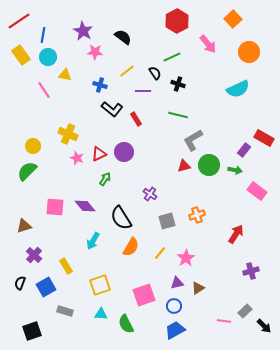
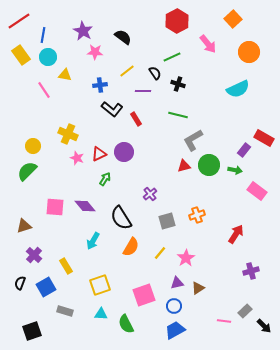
blue cross at (100, 85): rotated 24 degrees counterclockwise
purple cross at (150, 194): rotated 16 degrees clockwise
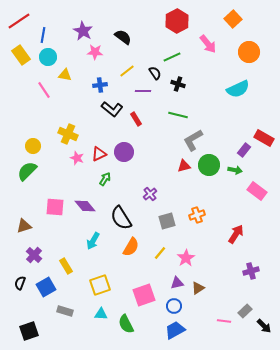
black square at (32, 331): moved 3 px left
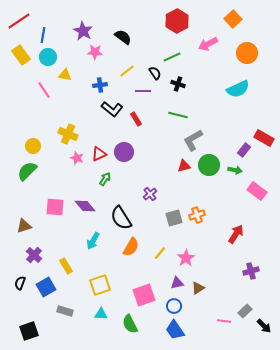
pink arrow at (208, 44): rotated 102 degrees clockwise
orange circle at (249, 52): moved 2 px left, 1 px down
gray square at (167, 221): moved 7 px right, 3 px up
green semicircle at (126, 324): moved 4 px right
blue trapezoid at (175, 330): rotated 95 degrees counterclockwise
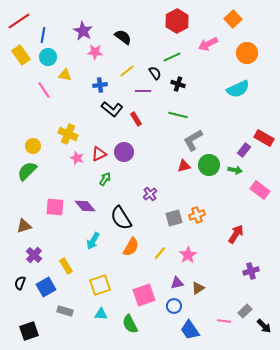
pink rectangle at (257, 191): moved 3 px right, 1 px up
pink star at (186, 258): moved 2 px right, 3 px up
blue trapezoid at (175, 330): moved 15 px right
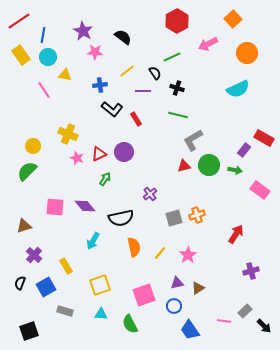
black cross at (178, 84): moved 1 px left, 4 px down
black semicircle at (121, 218): rotated 70 degrees counterclockwise
orange semicircle at (131, 247): moved 3 px right; rotated 42 degrees counterclockwise
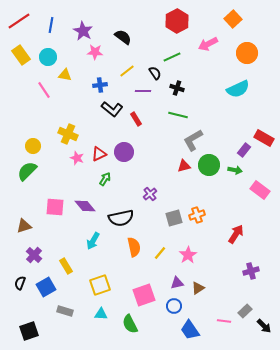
blue line at (43, 35): moved 8 px right, 10 px up
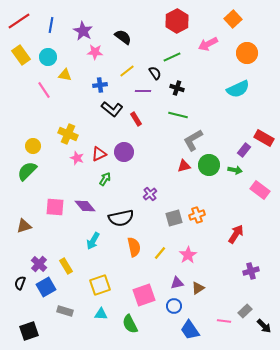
purple cross at (34, 255): moved 5 px right, 9 px down
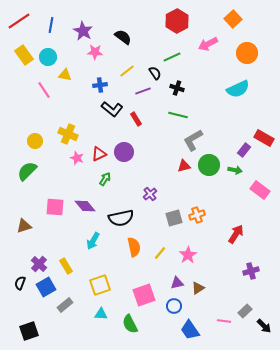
yellow rectangle at (21, 55): moved 3 px right
purple line at (143, 91): rotated 21 degrees counterclockwise
yellow circle at (33, 146): moved 2 px right, 5 px up
gray rectangle at (65, 311): moved 6 px up; rotated 56 degrees counterclockwise
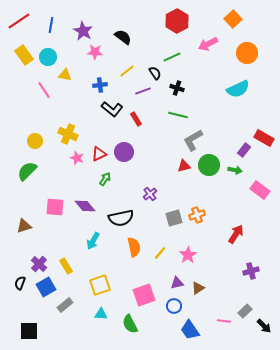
black square at (29, 331): rotated 18 degrees clockwise
